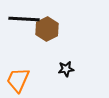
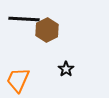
brown hexagon: moved 1 px down
black star: rotated 28 degrees counterclockwise
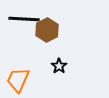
black star: moved 7 px left, 3 px up
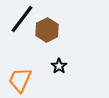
black line: moved 2 px left; rotated 56 degrees counterclockwise
orange trapezoid: moved 2 px right
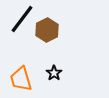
black star: moved 5 px left, 7 px down
orange trapezoid: moved 1 px right, 1 px up; rotated 40 degrees counterclockwise
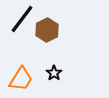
orange trapezoid: rotated 132 degrees counterclockwise
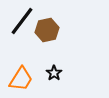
black line: moved 2 px down
brown hexagon: rotated 15 degrees clockwise
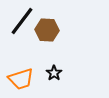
brown hexagon: rotated 15 degrees clockwise
orange trapezoid: rotated 40 degrees clockwise
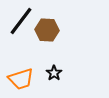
black line: moved 1 px left
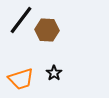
black line: moved 1 px up
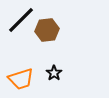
black line: rotated 8 degrees clockwise
brown hexagon: rotated 10 degrees counterclockwise
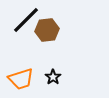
black line: moved 5 px right
black star: moved 1 px left, 4 px down
